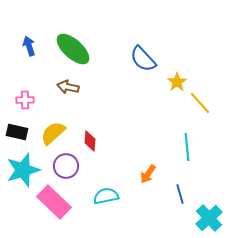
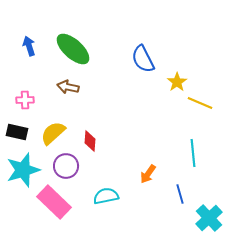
blue semicircle: rotated 16 degrees clockwise
yellow line: rotated 25 degrees counterclockwise
cyan line: moved 6 px right, 6 px down
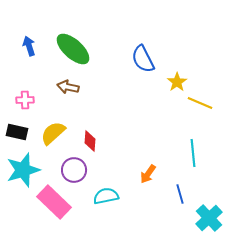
purple circle: moved 8 px right, 4 px down
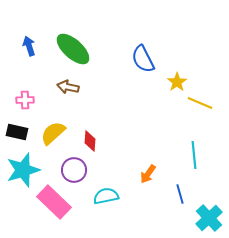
cyan line: moved 1 px right, 2 px down
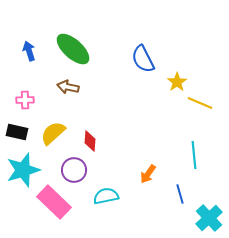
blue arrow: moved 5 px down
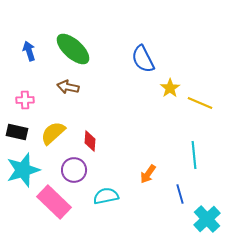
yellow star: moved 7 px left, 6 px down
cyan cross: moved 2 px left, 1 px down
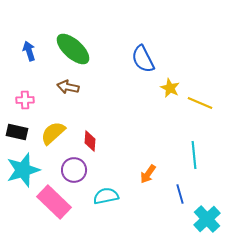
yellow star: rotated 12 degrees counterclockwise
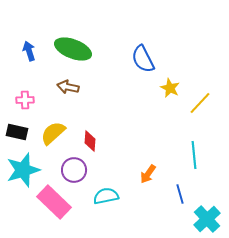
green ellipse: rotated 21 degrees counterclockwise
yellow line: rotated 70 degrees counterclockwise
